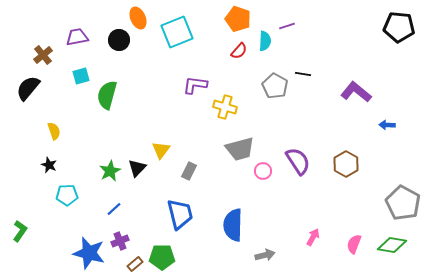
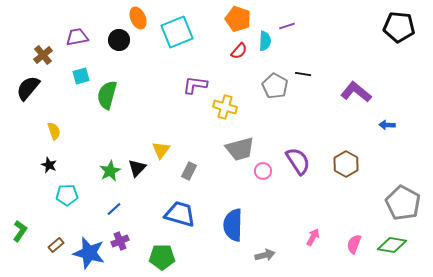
blue trapezoid at (180, 214): rotated 60 degrees counterclockwise
brown rectangle at (135, 264): moved 79 px left, 19 px up
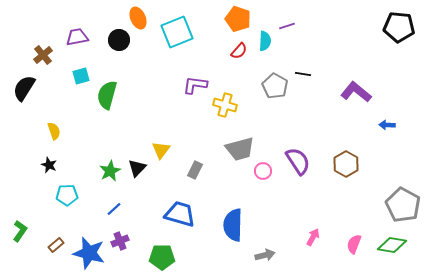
black semicircle at (28, 88): moved 4 px left; rotated 8 degrees counterclockwise
yellow cross at (225, 107): moved 2 px up
gray rectangle at (189, 171): moved 6 px right, 1 px up
gray pentagon at (403, 203): moved 2 px down
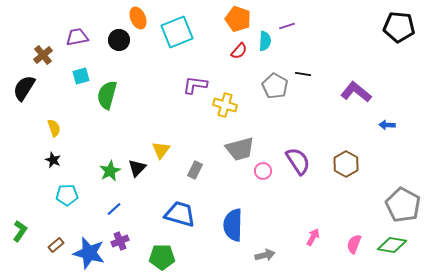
yellow semicircle at (54, 131): moved 3 px up
black star at (49, 165): moved 4 px right, 5 px up
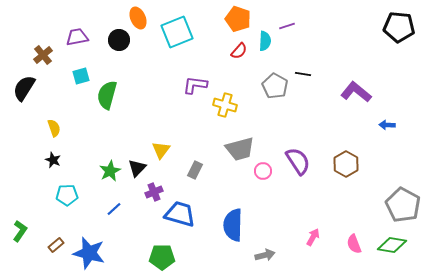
purple cross at (120, 241): moved 34 px right, 49 px up
pink semicircle at (354, 244): rotated 42 degrees counterclockwise
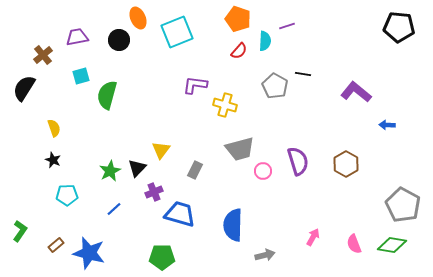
purple semicircle at (298, 161): rotated 16 degrees clockwise
